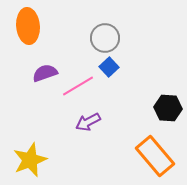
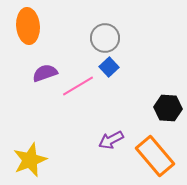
purple arrow: moved 23 px right, 18 px down
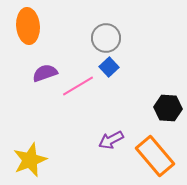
gray circle: moved 1 px right
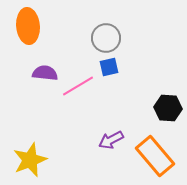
blue square: rotated 30 degrees clockwise
purple semicircle: rotated 25 degrees clockwise
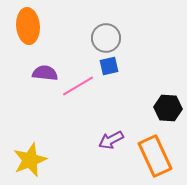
blue square: moved 1 px up
orange rectangle: rotated 15 degrees clockwise
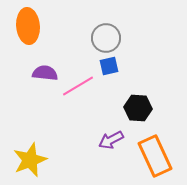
black hexagon: moved 30 px left
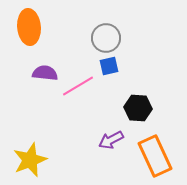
orange ellipse: moved 1 px right, 1 px down
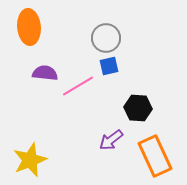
purple arrow: rotated 10 degrees counterclockwise
